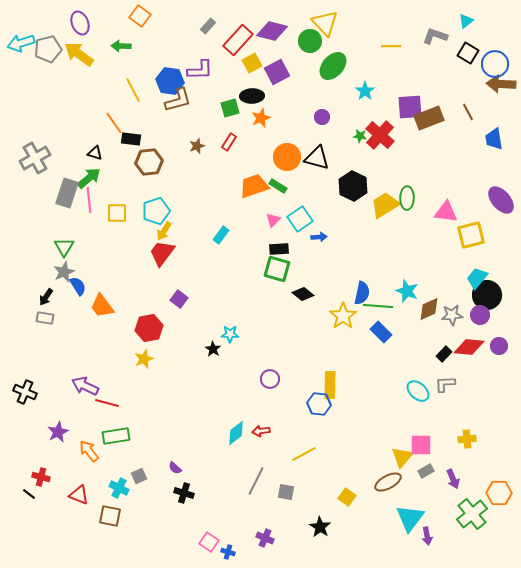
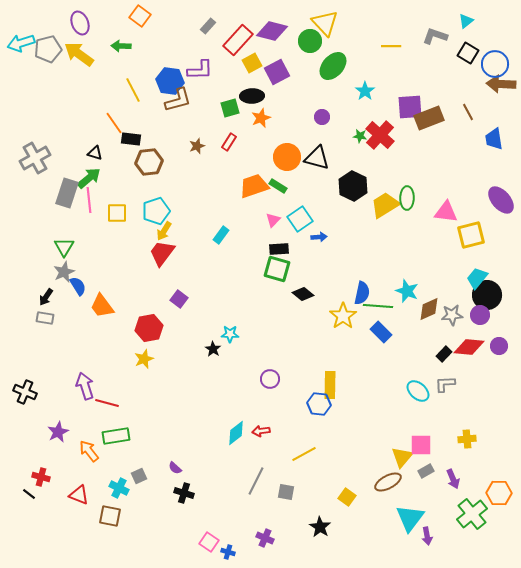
purple arrow at (85, 386): rotated 48 degrees clockwise
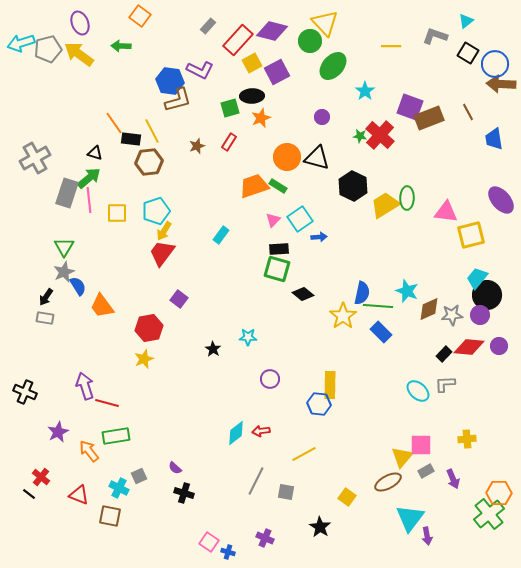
purple L-shape at (200, 70): rotated 28 degrees clockwise
yellow line at (133, 90): moved 19 px right, 41 px down
purple square at (410, 107): rotated 24 degrees clockwise
cyan star at (230, 334): moved 18 px right, 3 px down
red cross at (41, 477): rotated 24 degrees clockwise
green cross at (472, 514): moved 17 px right
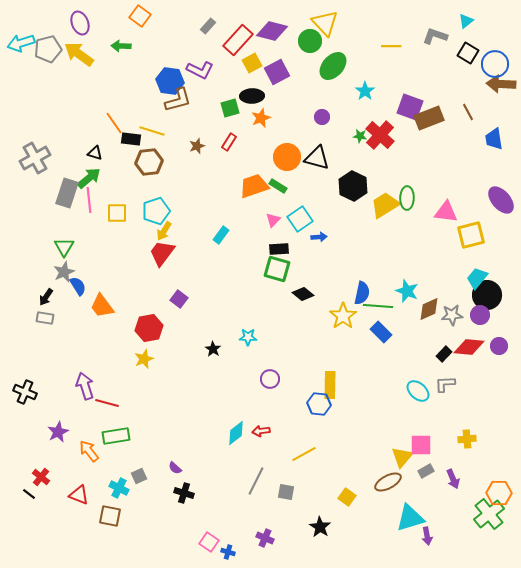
yellow line at (152, 131): rotated 45 degrees counterclockwise
cyan triangle at (410, 518): rotated 36 degrees clockwise
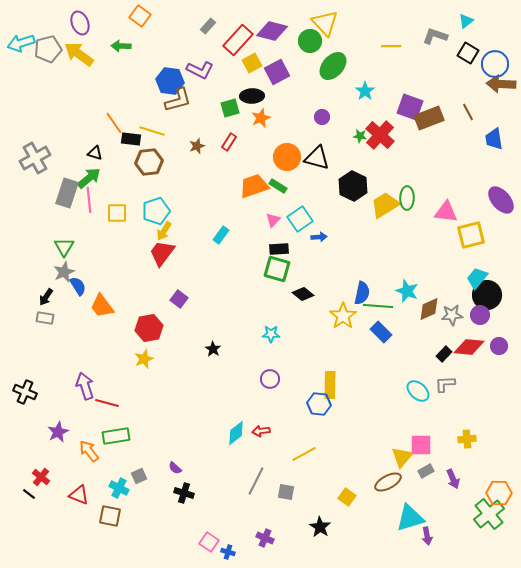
cyan star at (248, 337): moved 23 px right, 3 px up
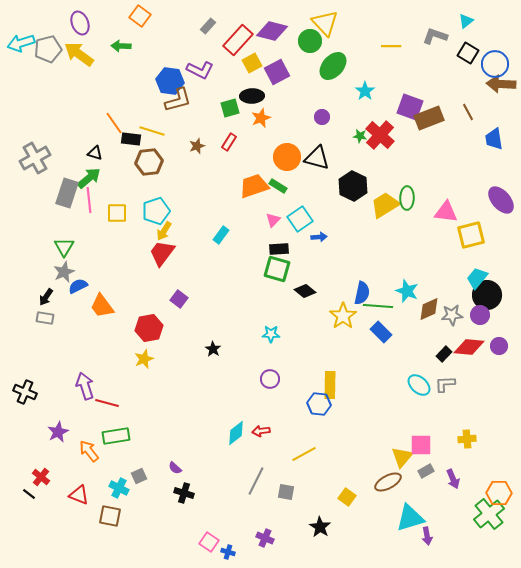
blue semicircle at (78, 286): rotated 84 degrees counterclockwise
black diamond at (303, 294): moved 2 px right, 3 px up
cyan ellipse at (418, 391): moved 1 px right, 6 px up
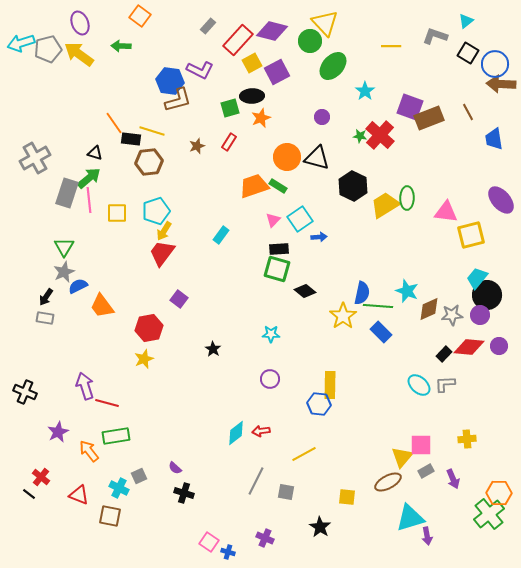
yellow square at (347, 497): rotated 30 degrees counterclockwise
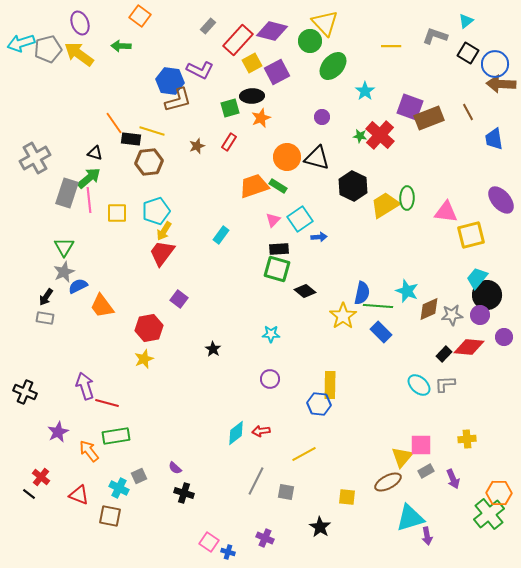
purple circle at (499, 346): moved 5 px right, 9 px up
